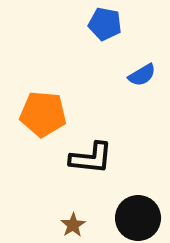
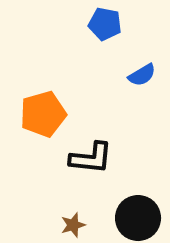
orange pentagon: rotated 21 degrees counterclockwise
brown star: rotated 15 degrees clockwise
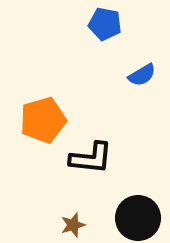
orange pentagon: moved 6 px down
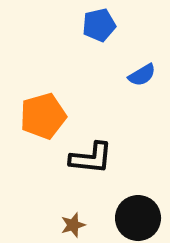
blue pentagon: moved 6 px left, 1 px down; rotated 24 degrees counterclockwise
orange pentagon: moved 4 px up
